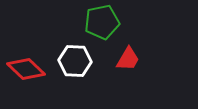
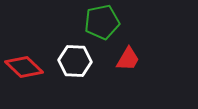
red diamond: moved 2 px left, 2 px up
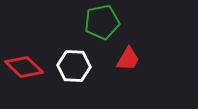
white hexagon: moved 1 px left, 5 px down
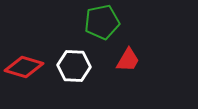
red trapezoid: moved 1 px down
red diamond: rotated 27 degrees counterclockwise
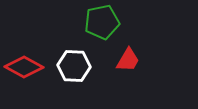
red diamond: rotated 12 degrees clockwise
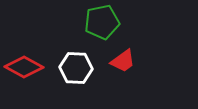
red trapezoid: moved 5 px left, 1 px down; rotated 24 degrees clockwise
white hexagon: moved 2 px right, 2 px down
